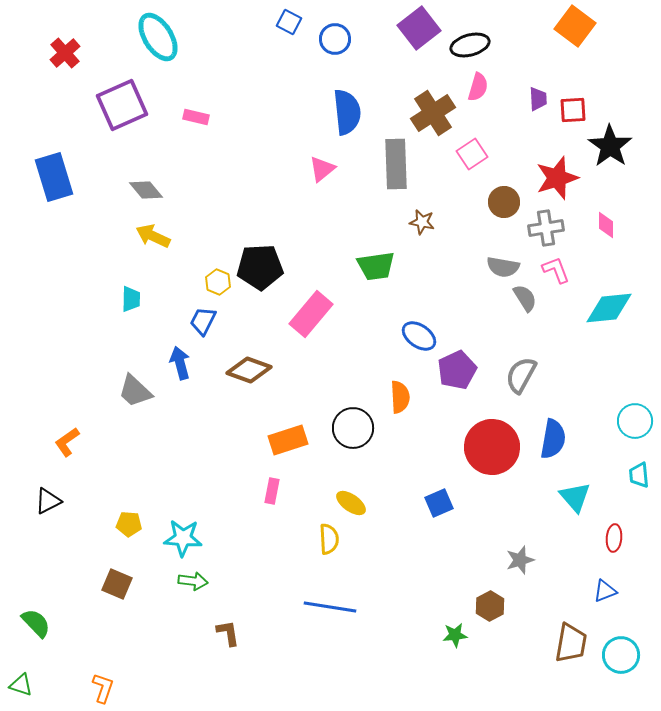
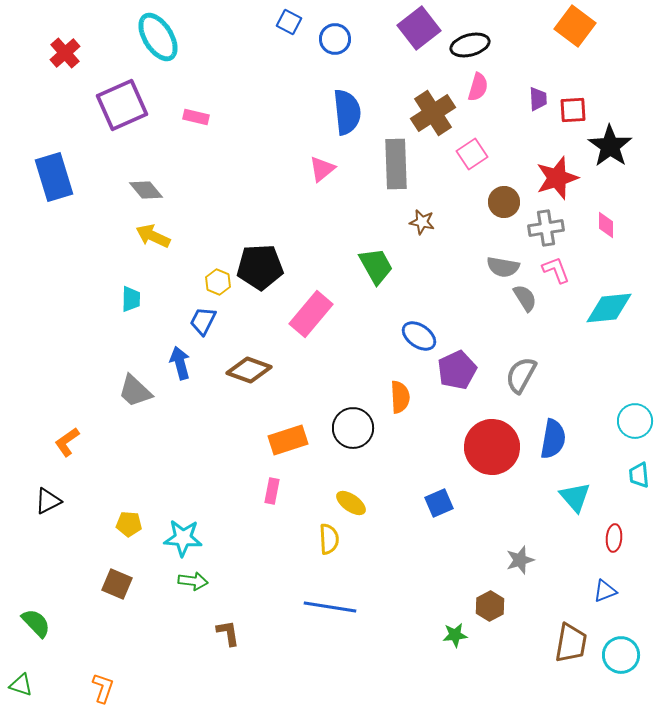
green trapezoid at (376, 266): rotated 111 degrees counterclockwise
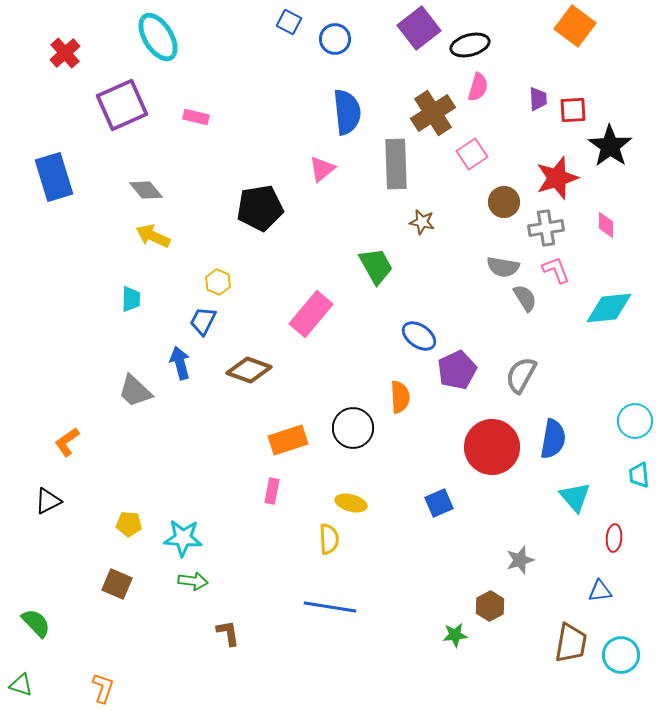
black pentagon at (260, 267): moved 59 px up; rotated 6 degrees counterclockwise
yellow ellipse at (351, 503): rotated 20 degrees counterclockwise
blue triangle at (605, 591): moved 5 px left; rotated 15 degrees clockwise
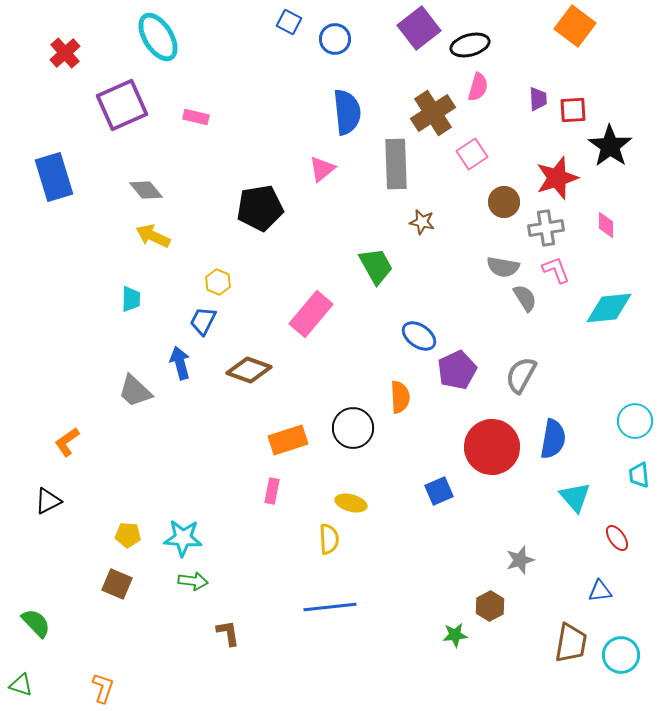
blue square at (439, 503): moved 12 px up
yellow pentagon at (129, 524): moved 1 px left, 11 px down
red ellipse at (614, 538): moved 3 px right; rotated 40 degrees counterclockwise
blue line at (330, 607): rotated 15 degrees counterclockwise
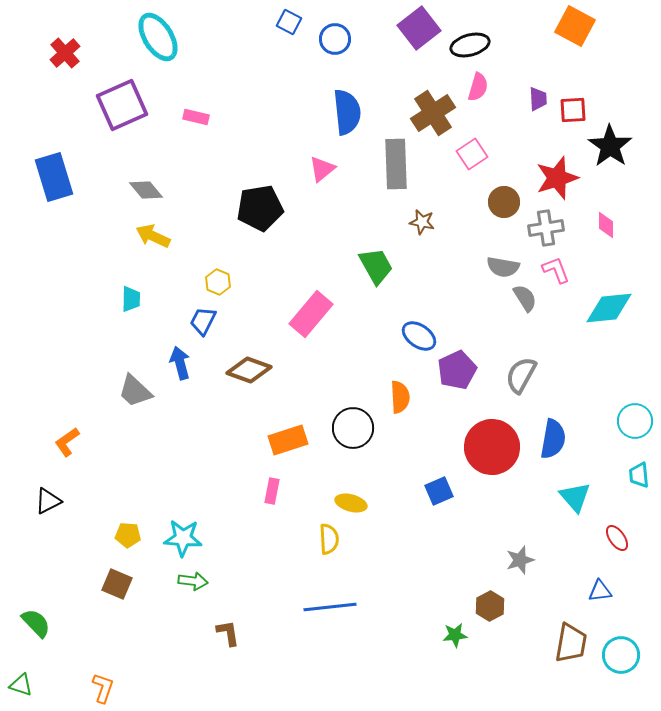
orange square at (575, 26): rotated 9 degrees counterclockwise
